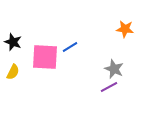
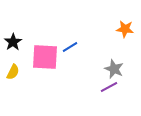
black star: rotated 18 degrees clockwise
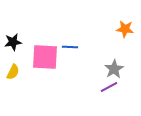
black star: rotated 24 degrees clockwise
blue line: rotated 35 degrees clockwise
gray star: rotated 18 degrees clockwise
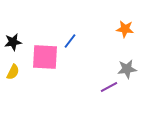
blue line: moved 6 px up; rotated 56 degrees counterclockwise
gray star: moved 13 px right; rotated 24 degrees clockwise
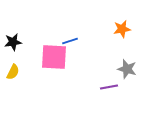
orange star: moved 3 px left; rotated 18 degrees counterclockwise
blue line: rotated 35 degrees clockwise
pink square: moved 9 px right
gray star: rotated 24 degrees clockwise
purple line: rotated 18 degrees clockwise
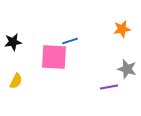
yellow semicircle: moved 3 px right, 9 px down
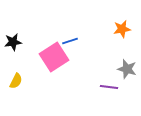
pink square: rotated 36 degrees counterclockwise
purple line: rotated 18 degrees clockwise
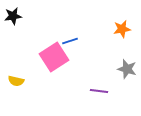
black star: moved 26 px up
yellow semicircle: rotated 77 degrees clockwise
purple line: moved 10 px left, 4 px down
